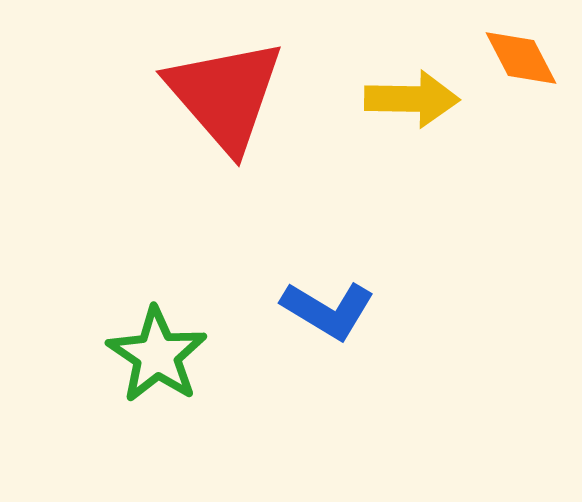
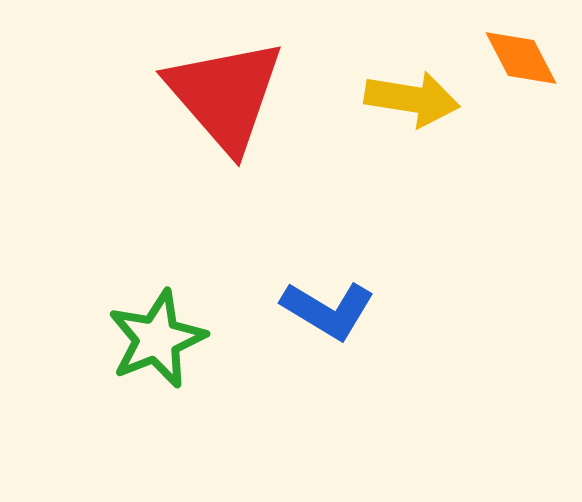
yellow arrow: rotated 8 degrees clockwise
green star: moved 16 px up; rotated 16 degrees clockwise
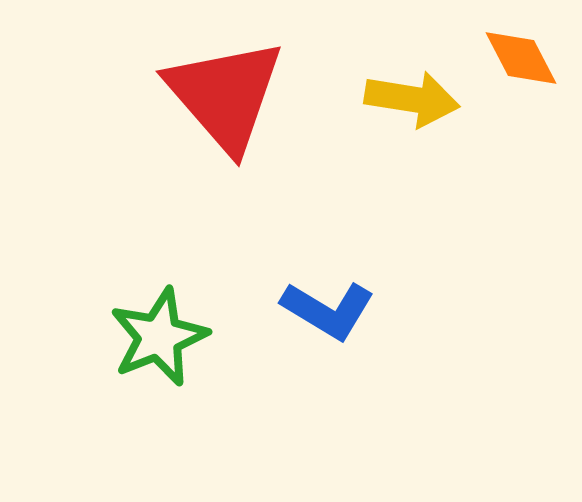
green star: moved 2 px right, 2 px up
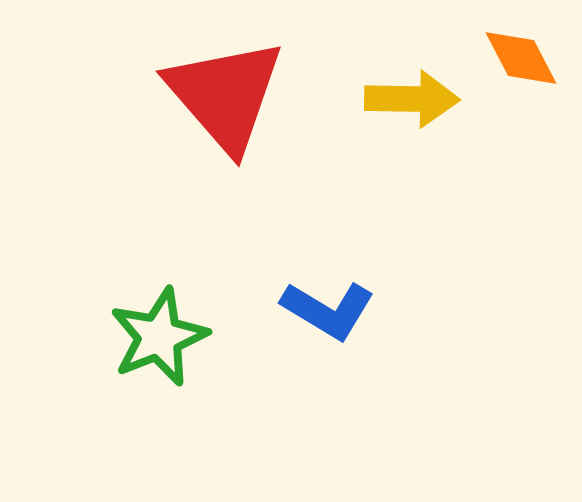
yellow arrow: rotated 8 degrees counterclockwise
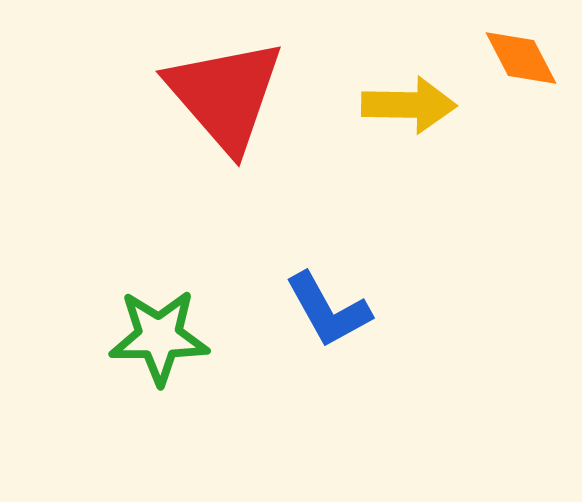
yellow arrow: moved 3 px left, 6 px down
blue L-shape: rotated 30 degrees clockwise
green star: rotated 22 degrees clockwise
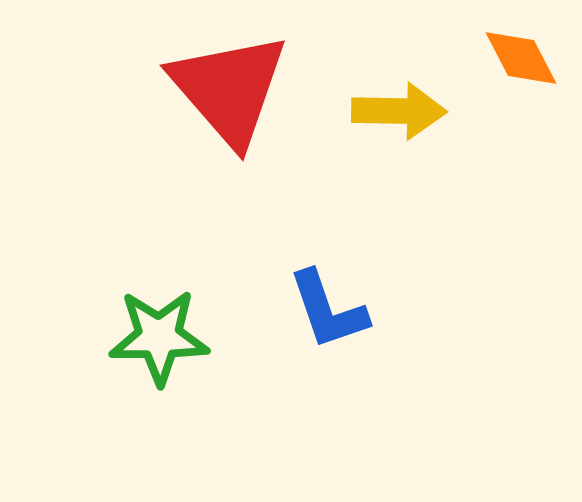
red triangle: moved 4 px right, 6 px up
yellow arrow: moved 10 px left, 6 px down
blue L-shape: rotated 10 degrees clockwise
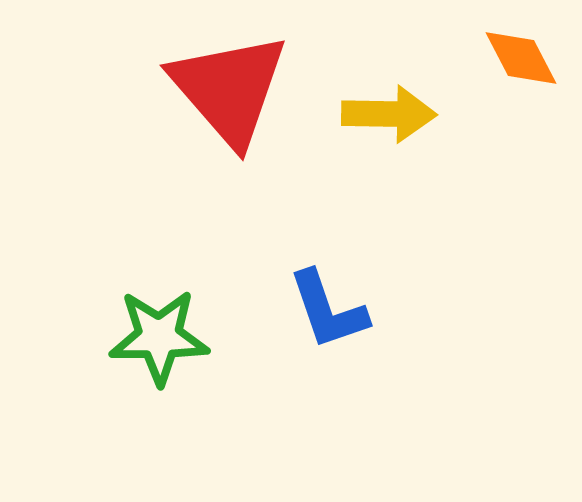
yellow arrow: moved 10 px left, 3 px down
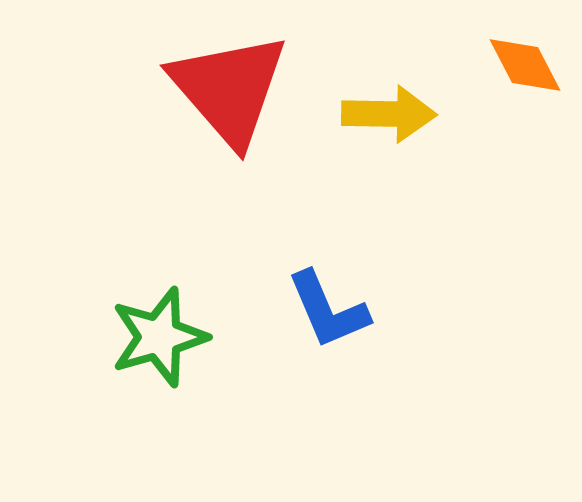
orange diamond: moved 4 px right, 7 px down
blue L-shape: rotated 4 degrees counterclockwise
green star: rotated 16 degrees counterclockwise
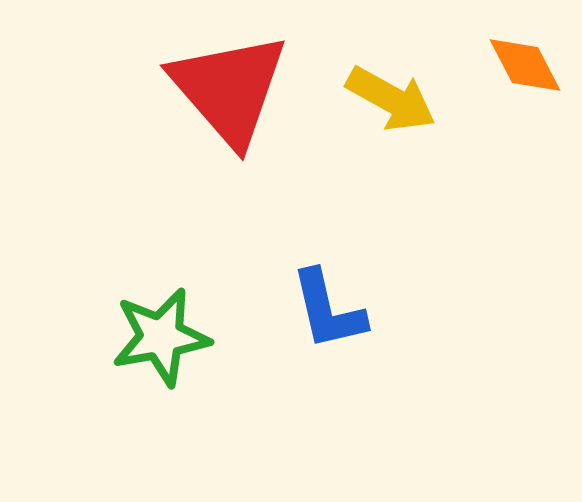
yellow arrow: moved 2 px right, 15 px up; rotated 28 degrees clockwise
blue L-shape: rotated 10 degrees clockwise
green star: moved 2 px right; rotated 6 degrees clockwise
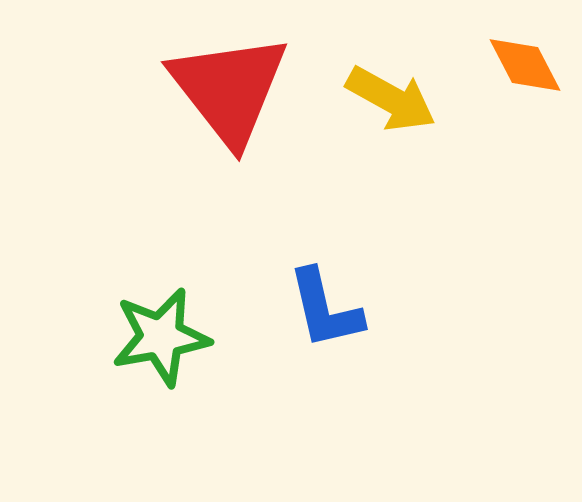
red triangle: rotated 3 degrees clockwise
blue L-shape: moved 3 px left, 1 px up
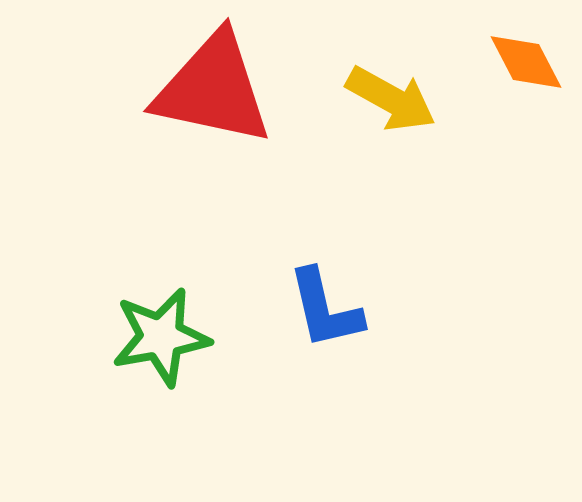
orange diamond: moved 1 px right, 3 px up
red triangle: moved 16 px left; rotated 40 degrees counterclockwise
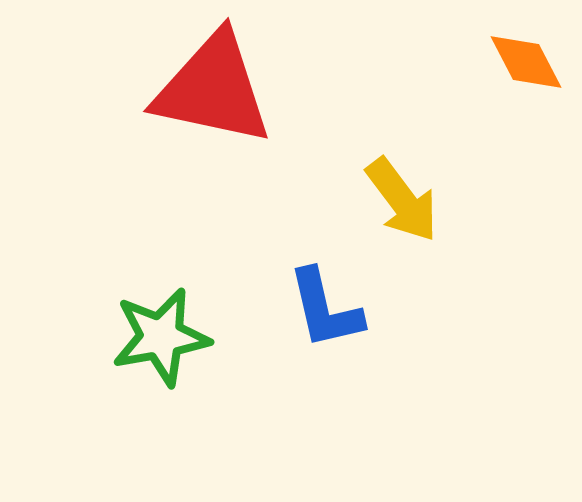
yellow arrow: moved 11 px right, 101 px down; rotated 24 degrees clockwise
